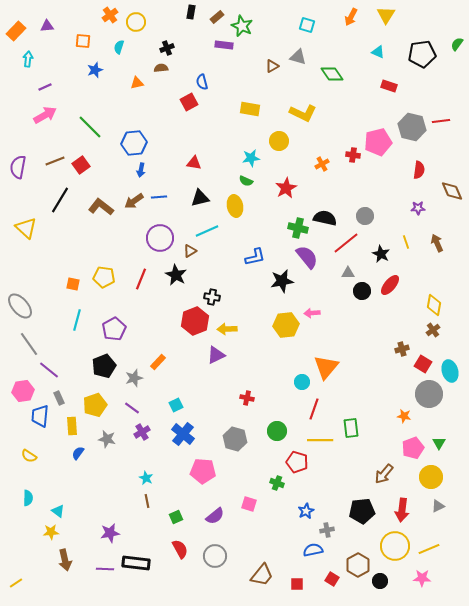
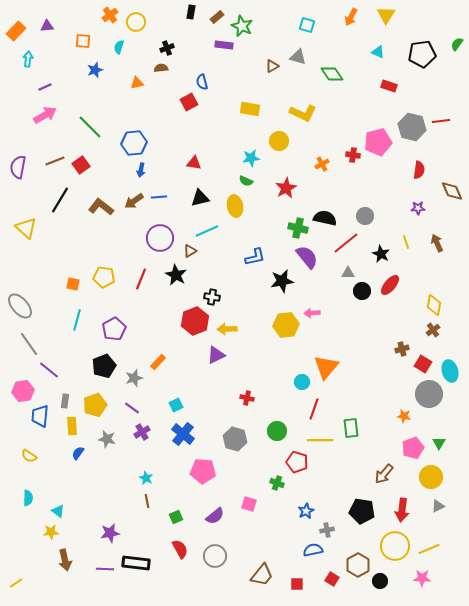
gray rectangle at (59, 398): moved 6 px right, 3 px down; rotated 32 degrees clockwise
black pentagon at (362, 511): rotated 15 degrees clockwise
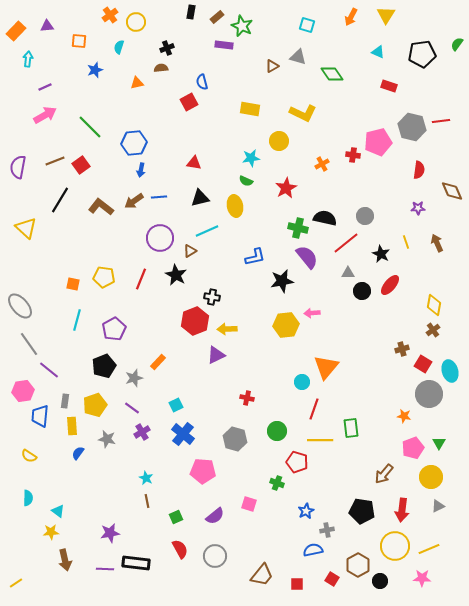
orange square at (83, 41): moved 4 px left
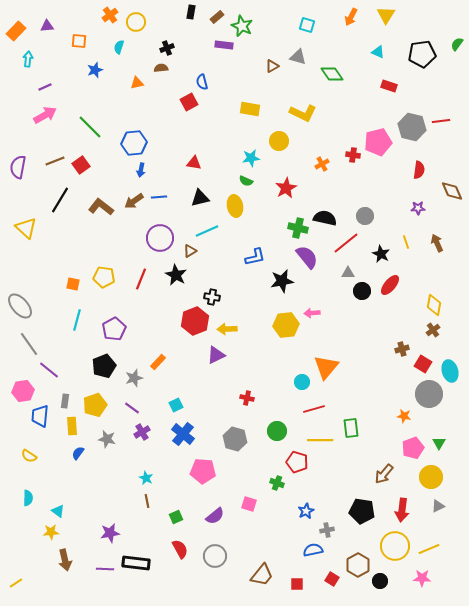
red line at (314, 409): rotated 55 degrees clockwise
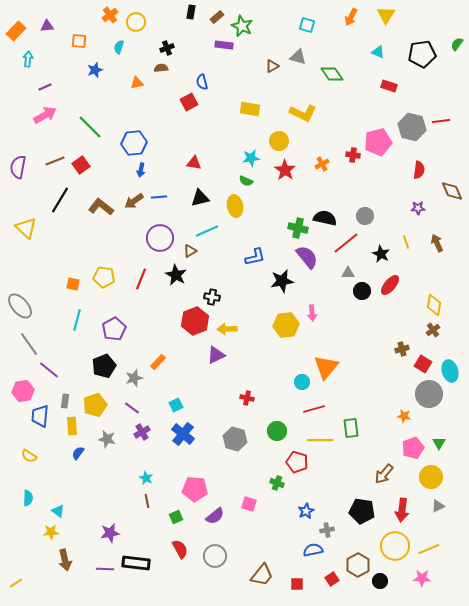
red star at (286, 188): moved 1 px left, 18 px up; rotated 10 degrees counterclockwise
pink arrow at (312, 313): rotated 91 degrees counterclockwise
pink pentagon at (203, 471): moved 8 px left, 18 px down
red square at (332, 579): rotated 24 degrees clockwise
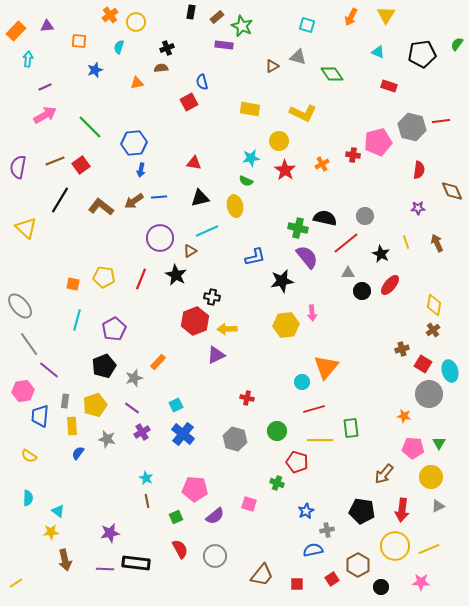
pink pentagon at (413, 448): rotated 25 degrees clockwise
pink star at (422, 578): moved 1 px left, 4 px down
black circle at (380, 581): moved 1 px right, 6 px down
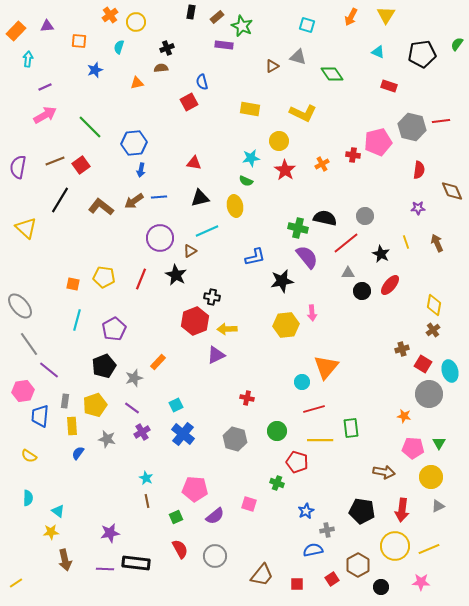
brown arrow at (384, 474): moved 2 px up; rotated 120 degrees counterclockwise
